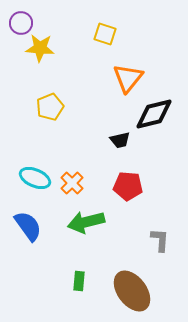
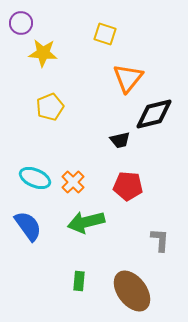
yellow star: moved 3 px right, 5 px down
orange cross: moved 1 px right, 1 px up
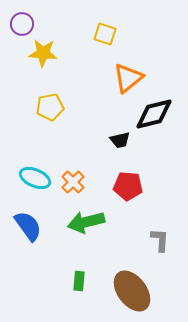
purple circle: moved 1 px right, 1 px down
orange triangle: rotated 12 degrees clockwise
yellow pentagon: rotated 12 degrees clockwise
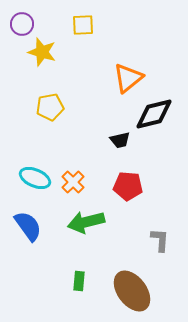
yellow square: moved 22 px left, 9 px up; rotated 20 degrees counterclockwise
yellow star: moved 1 px left, 1 px up; rotated 12 degrees clockwise
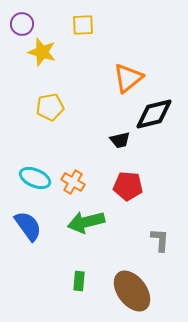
orange cross: rotated 15 degrees counterclockwise
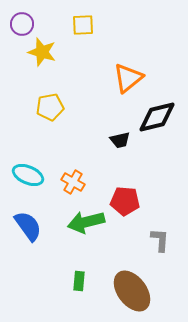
black diamond: moved 3 px right, 3 px down
cyan ellipse: moved 7 px left, 3 px up
red pentagon: moved 3 px left, 15 px down
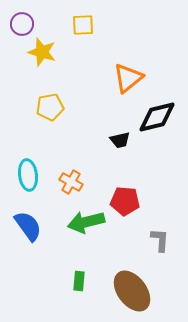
cyan ellipse: rotated 60 degrees clockwise
orange cross: moved 2 px left
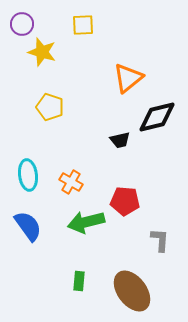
yellow pentagon: rotated 28 degrees clockwise
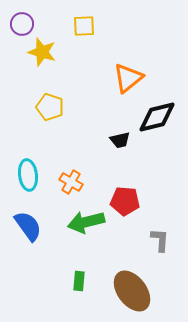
yellow square: moved 1 px right, 1 px down
